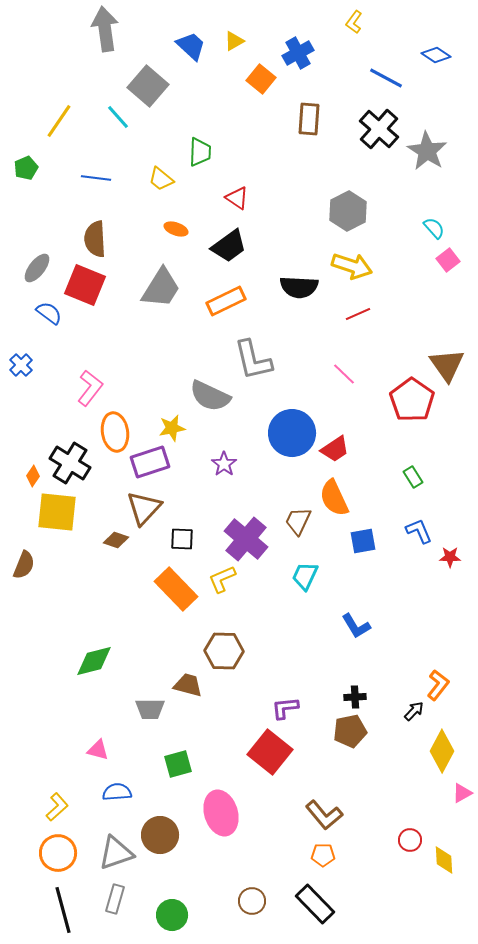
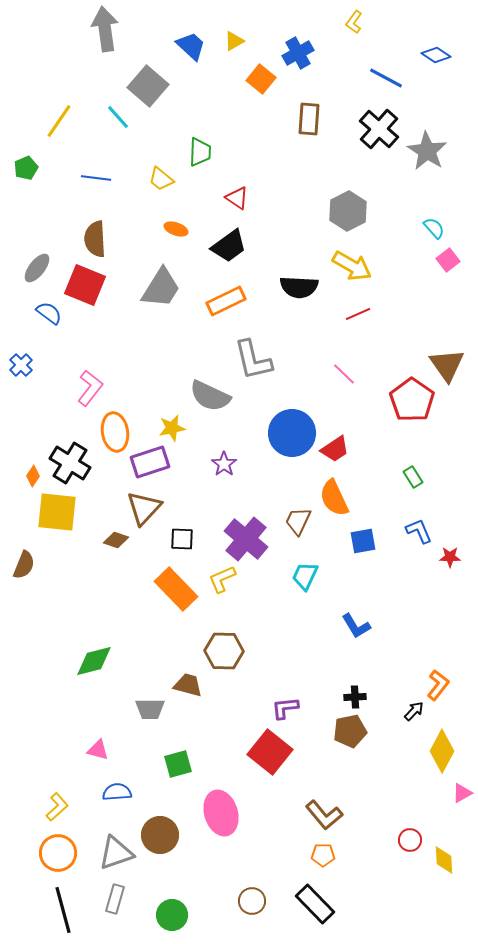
yellow arrow at (352, 266): rotated 12 degrees clockwise
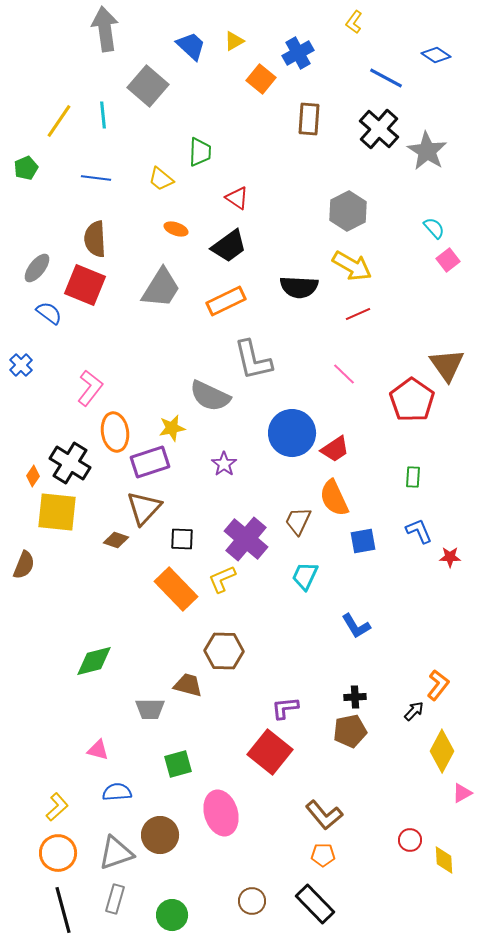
cyan line at (118, 117): moved 15 px left, 2 px up; rotated 36 degrees clockwise
green rectangle at (413, 477): rotated 35 degrees clockwise
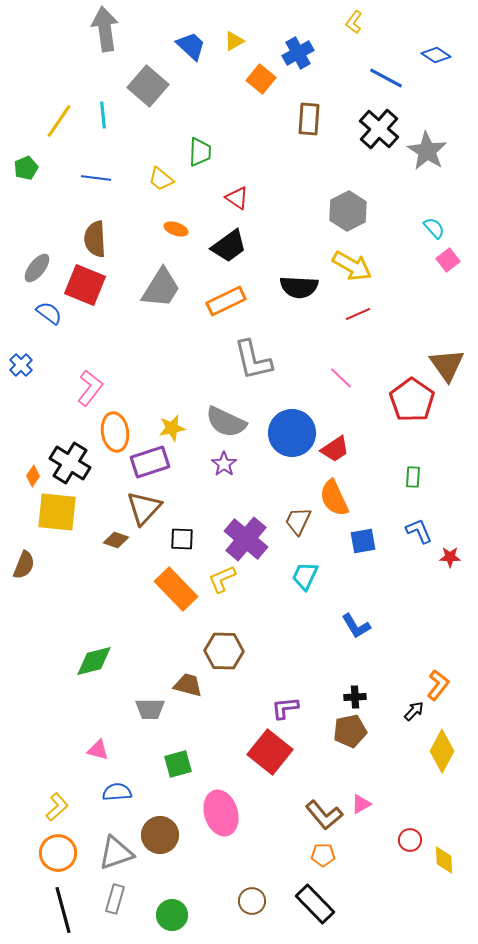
pink line at (344, 374): moved 3 px left, 4 px down
gray semicircle at (210, 396): moved 16 px right, 26 px down
pink triangle at (462, 793): moved 101 px left, 11 px down
